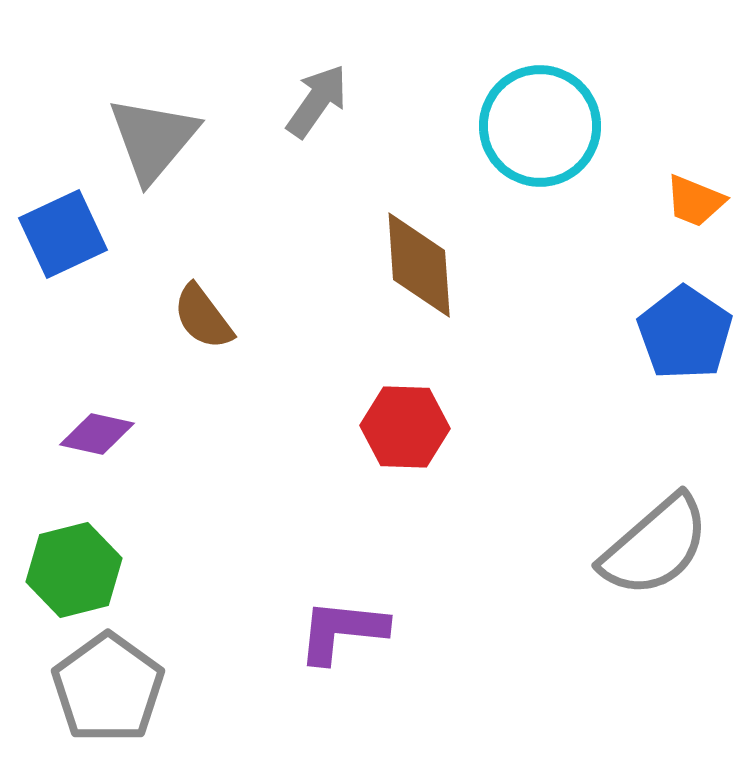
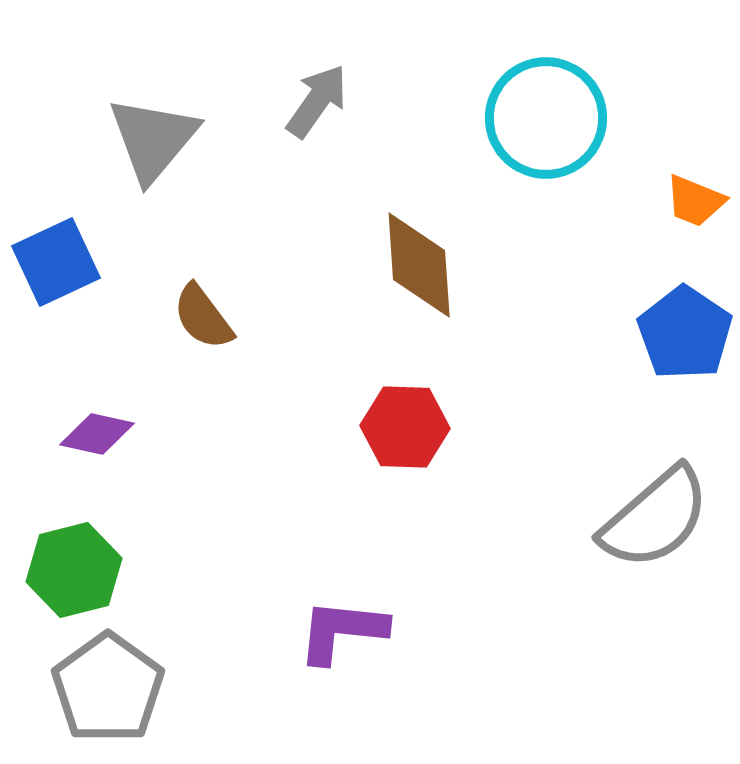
cyan circle: moved 6 px right, 8 px up
blue square: moved 7 px left, 28 px down
gray semicircle: moved 28 px up
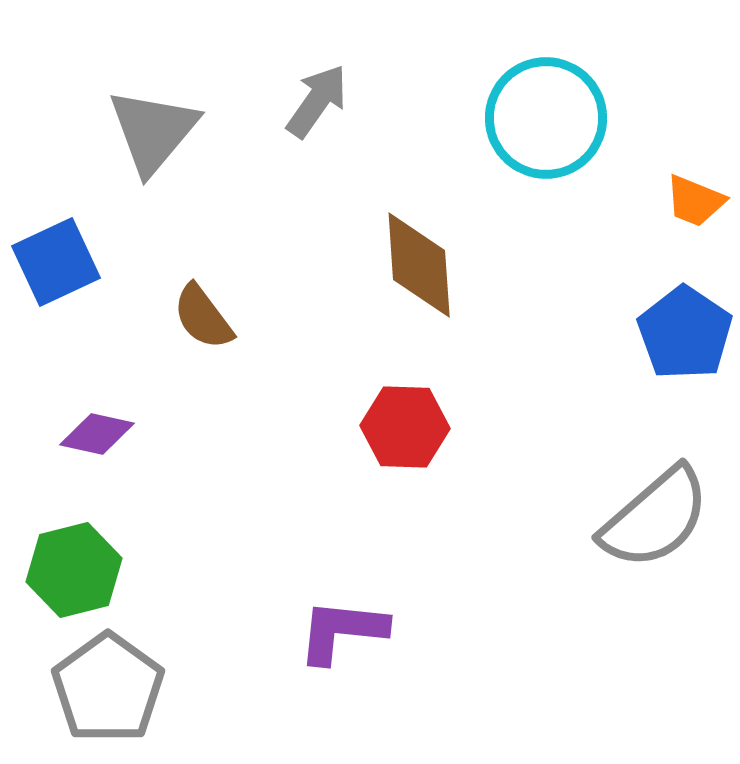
gray triangle: moved 8 px up
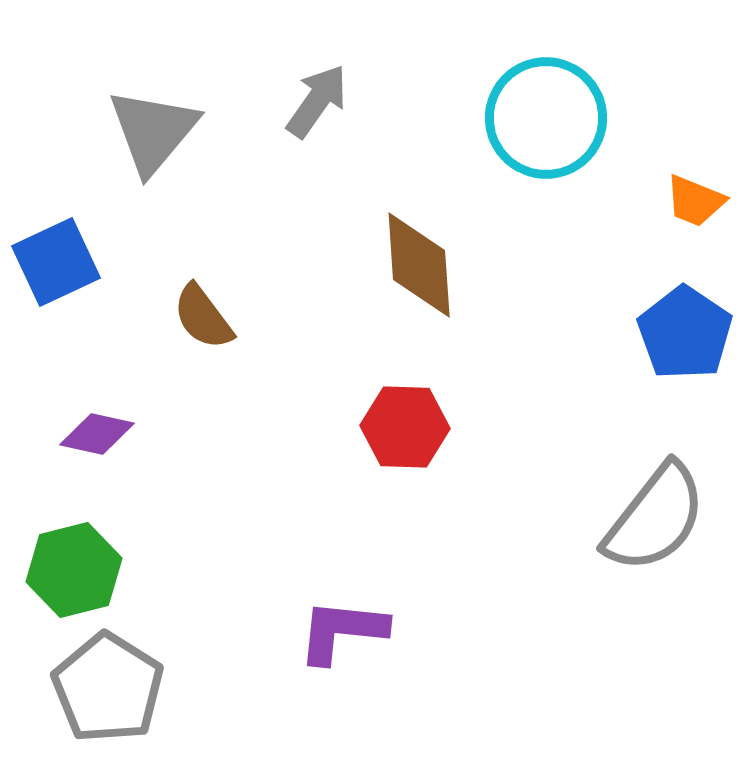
gray semicircle: rotated 11 degrees counterclockwise
gray pentagon: rotated 4 degrees counterclockwise
